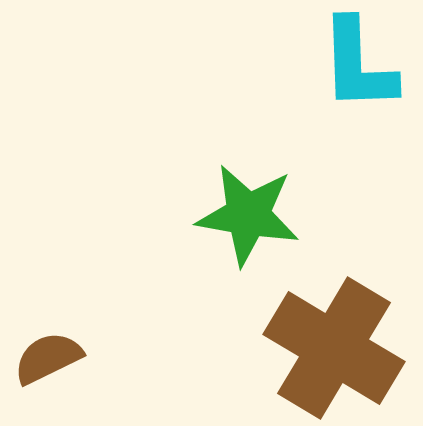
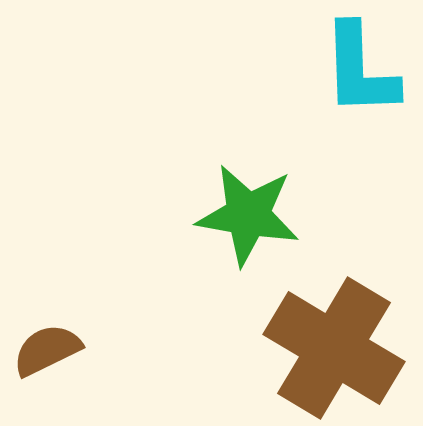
cyan L-shape: moved 2 px right, 5 px down
brown semicircle: moved 1 px left, 8 px up
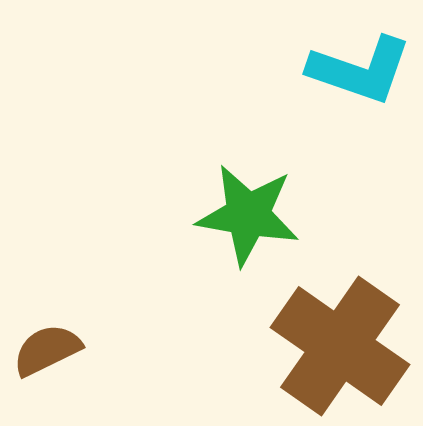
cyan L-shape: rotated 69 degrees counterclockwise
brown cross: moved 6 px right, 2 px up; rotated 4 degrees clockwise
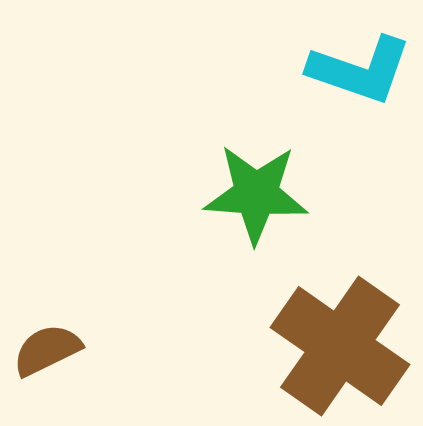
green star: moved 8 px right, 21 px up; rotated 6 degrees counterclockwise
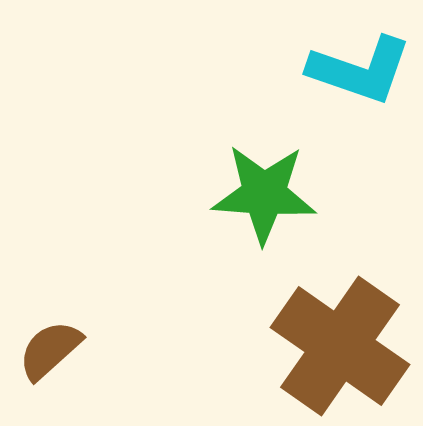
green star: moved 8 px right
brown semicircle: moved 3 px right; rotated 16 degrees counterclockwise
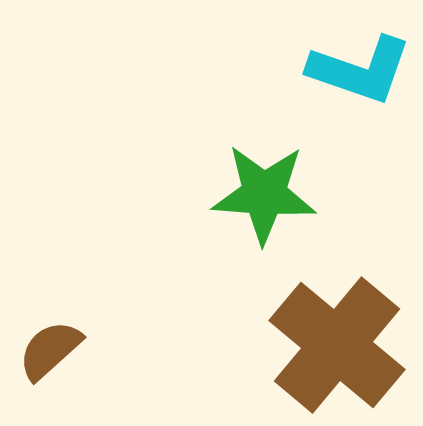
brown cross: moved 3 px left, 1 px up; rotated 5 degrees clockwise
